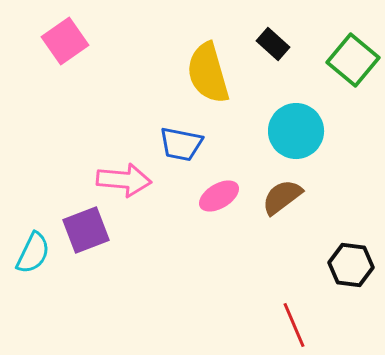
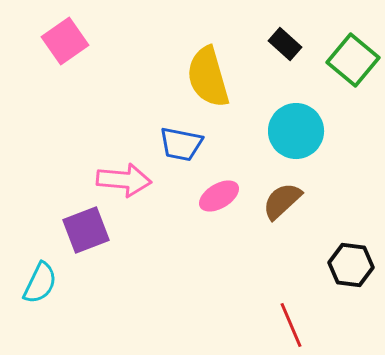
black rectangle: moved 12 px right
yellow semicircle: moved 4 px down
brown semicircle: moved 4 px down; rotated 6 degrees counterclockwise
cyan semicircle: moved 7 px right, 30 px down
red line: moved 3 px left
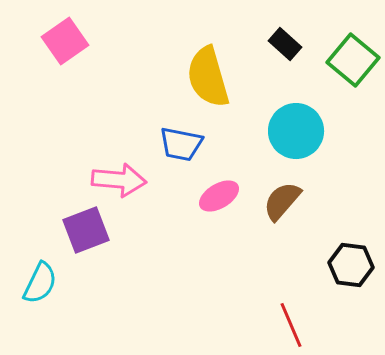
pink arrow: moved 5 px left
brown semicircle: rotated 6 degrees counterclockwise
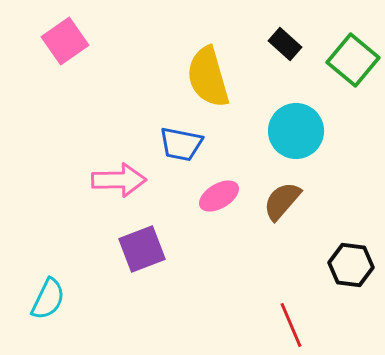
pink arrow: rotated 6 degrees counterclockwise
purple square: moved 56 px right, 19 px down
cyan semicircle: moved 8 px right, 16 px down
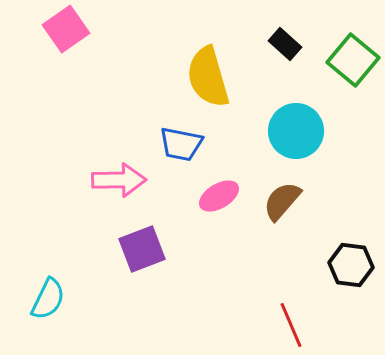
pink square: moved 1 px right, 12 px up
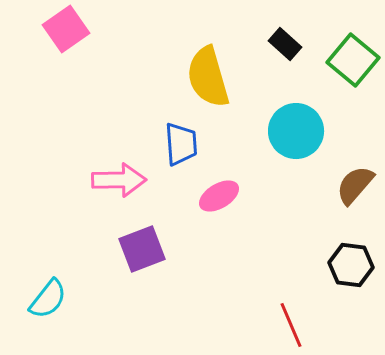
blue trapezoid: rotated 105 degrees counterclockwise
brown semicircle: moved 73 px right, 16 px up
cyan semicircle: rotated 12 degrees clockwise
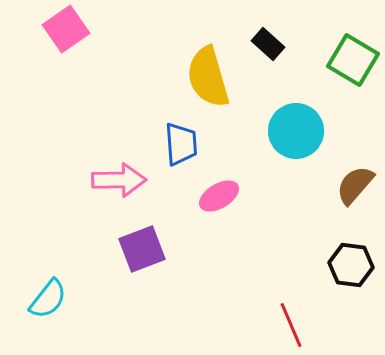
black rectangle: moved 17 px left
green square: rotated 9 degrees counterclockwise
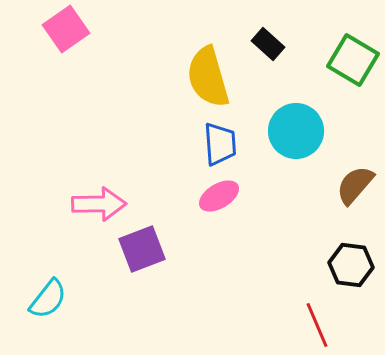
blue trapezoid: moved 39 px right
pink arrow: moved 20 px left, 24 px down
red line: moved 26 px right
